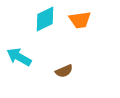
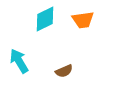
orange trapezoid: moved 3 px right
cyan arrow: moved 4 px down; rotated 30 degrees clockwise
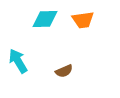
cyan diamond: rotated 24 degrees clockwise
cyan arrow: moved 1 px left
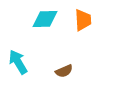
orange trapezoid: rotated 85 degrees counterclockwise
cyan arrow: moved 1 px down
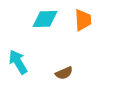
brown semicircle: moved 2 px down
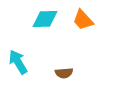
orange trapezoid: rotated 140 degrees clockwise
brown semicircle: rotated 18 degrees clockwise
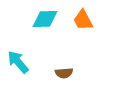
orange trapezoid: rotated 15 degrees clockwise
cyan arrow: rotated 10 degrees counterclockwise
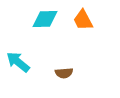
cyan arrow: rotated 10 degrees counterclockwise
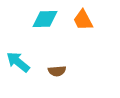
brown semicircle: moved 7 px left, 2 px up
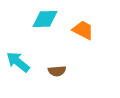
orange trapezoid: moved 10 px down; rotated 145 degrees clockwise
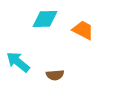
brown semicircle: moved 2 px left, 4 px down
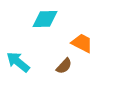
orange trapezoid: moved 1 px left, 13 px down
brown semicircle: moved 9 px right, 9 px up; rotated 42 degrees counterclockwise
